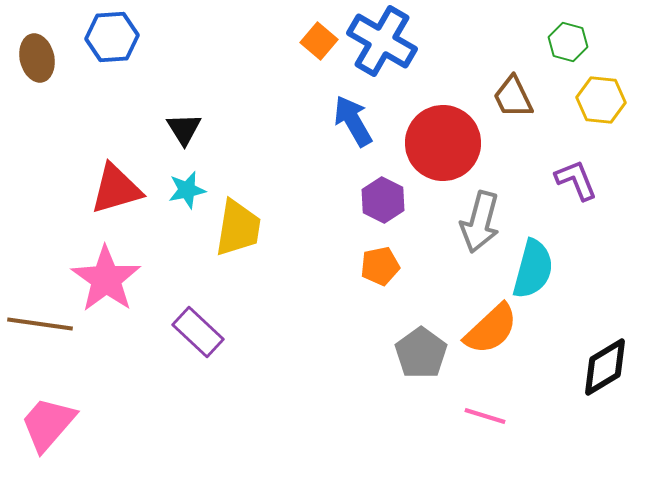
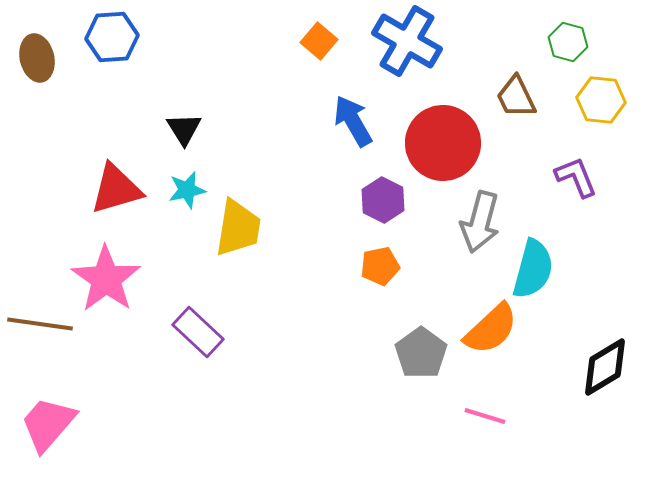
blue cross: moved 25 px right
brown trapezoid: moved 3 px right
purple L-shape: moved 3 px up
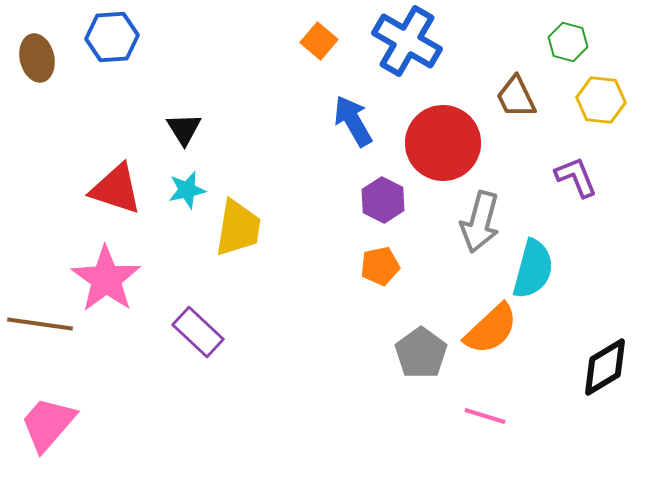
red triangle: rotated 34 degrees clockwise
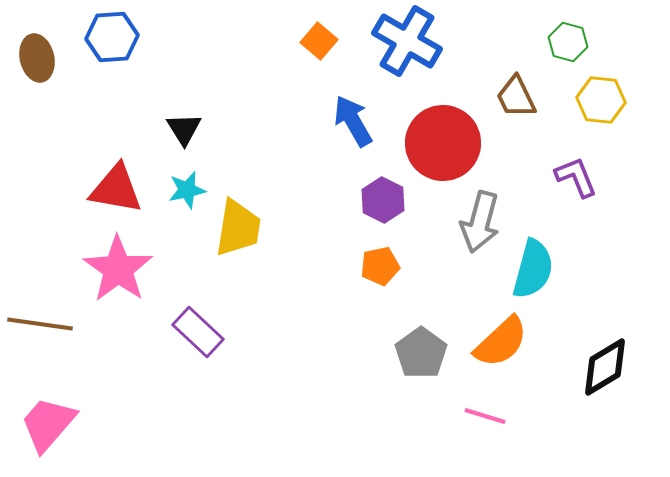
red triangle: rotated 8 degrees counterclockwise
pink star: moved 12 px right, 10 px up
orange semicircle: moved 10 px right, 13 px down
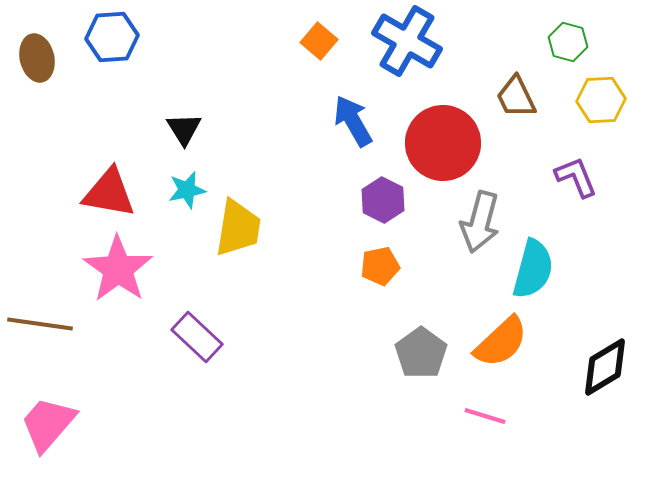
yellow hexagon: rotated 9 degrees counterclockwise
red triangle: moved 7 px left, 4 px down
purple rectangle: moved 1 px left, 5 px down
